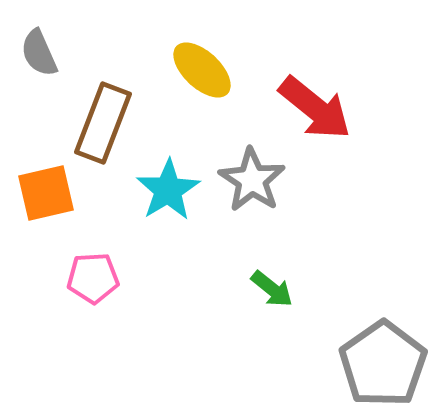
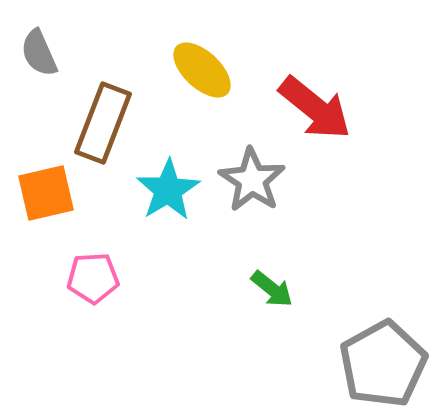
gray pentagon: rotated 6 degrees clockwise
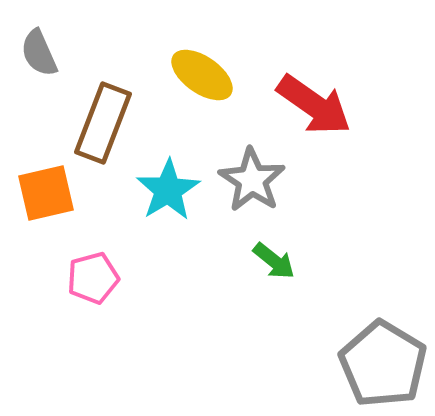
yellow ellipse: moved 5 px down; rotated 8 degrees counterclockwise
red arrow: moved 1 px left, 3 px up; rotated 4 degrees counterclockwise
pink pentagon: rotated 12 degrees counterclockwise
green arrow: moved 2 px right, 28 px up
gray pentagon: rotated 12 degrees counterclockwise
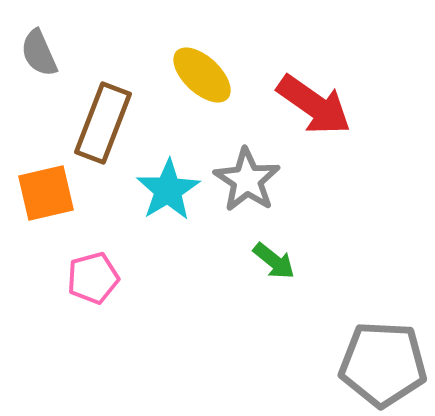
yellow ellipse: rotated 8 degrees clockwise
gray star: moved 5 px left
gray pentagon: rotated 28 degrees counterclockwise
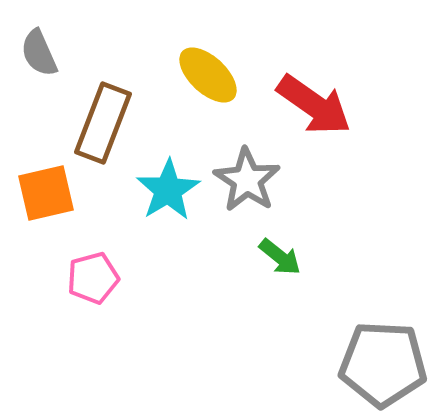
yellow ellipse: moved 6 px right
green arrow: moved 6 px right, 4 px up
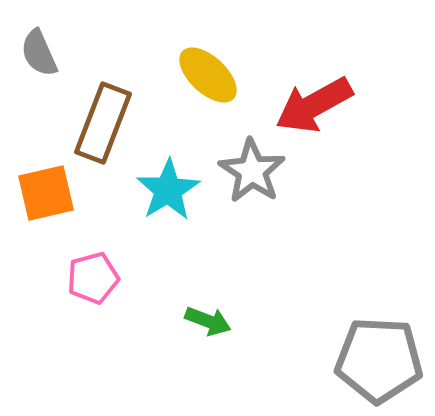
red arrow: rotated 116 degrees clockwise
gray star: moved 5 px right, 9 px up
green arrow: moved 72 px left, 64 px down; rotated 18 degrees counterclockwise
gray pentagon: moved 4 px left, 4 px up
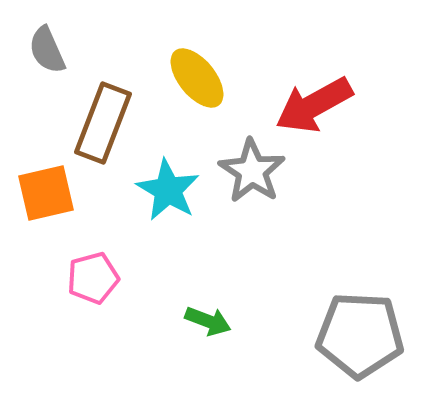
gray semicircle: moved 8 px right, 3 px up
yellow ellipse: moved 11 px left, 3 px down; rotated 8 degrees clockwise
cyan star: rotated 10 degrees counterclockwise
gray pentagon: moved 19 px left, 25 px up
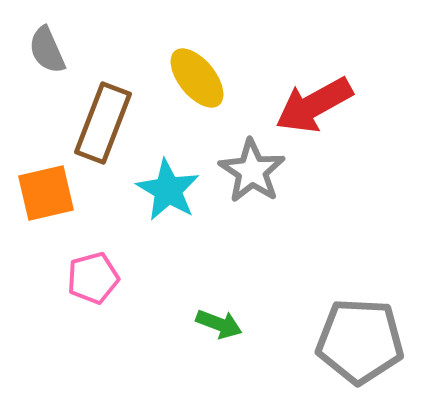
green arrow: moved 11 px right, 3 px down
gray pentagon: moved 6 px down
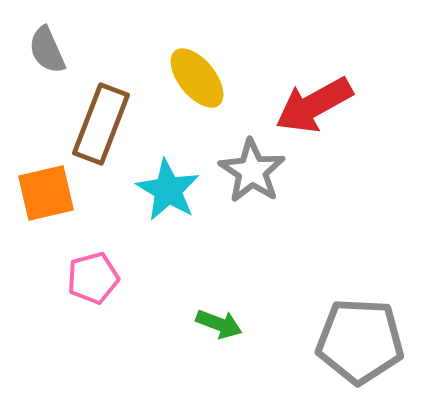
brown rectangle: moved 2 px left, 1 px down
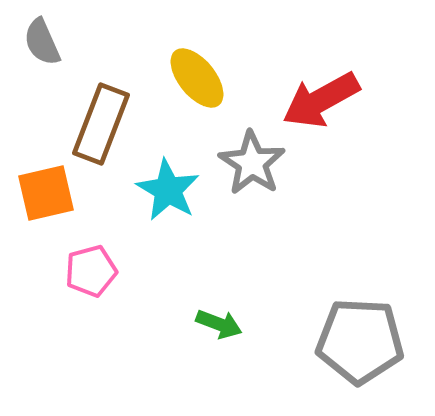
gray semicircle: moved 5 px left, 8 px up
red arrow: moved 7 px right, 5 px up
gray star: moved 8 px up
pink pentagon: moved 2 px left, 7 px up
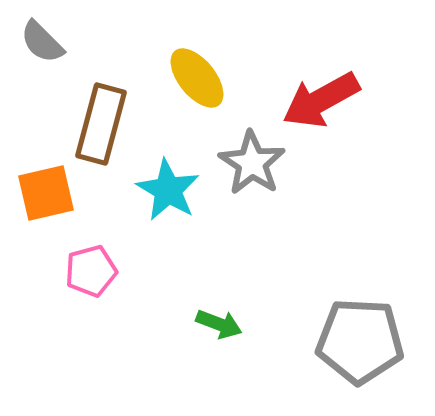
gray semicircle: rotated 21 degrees counterclockwise
brown rectangle: rotated 6 degrees counterclockwise
